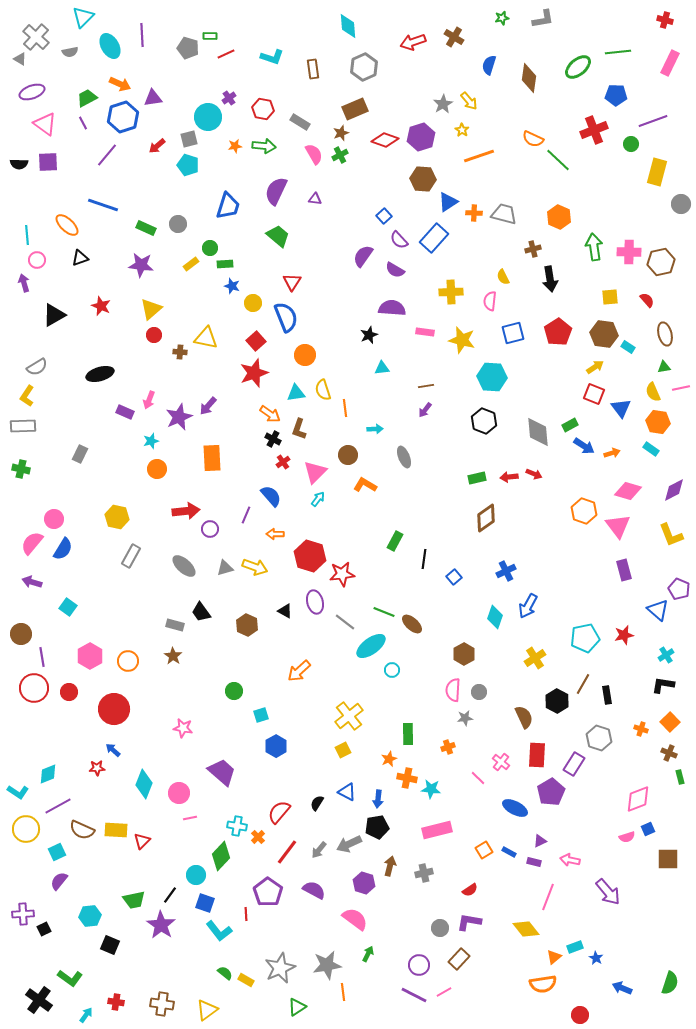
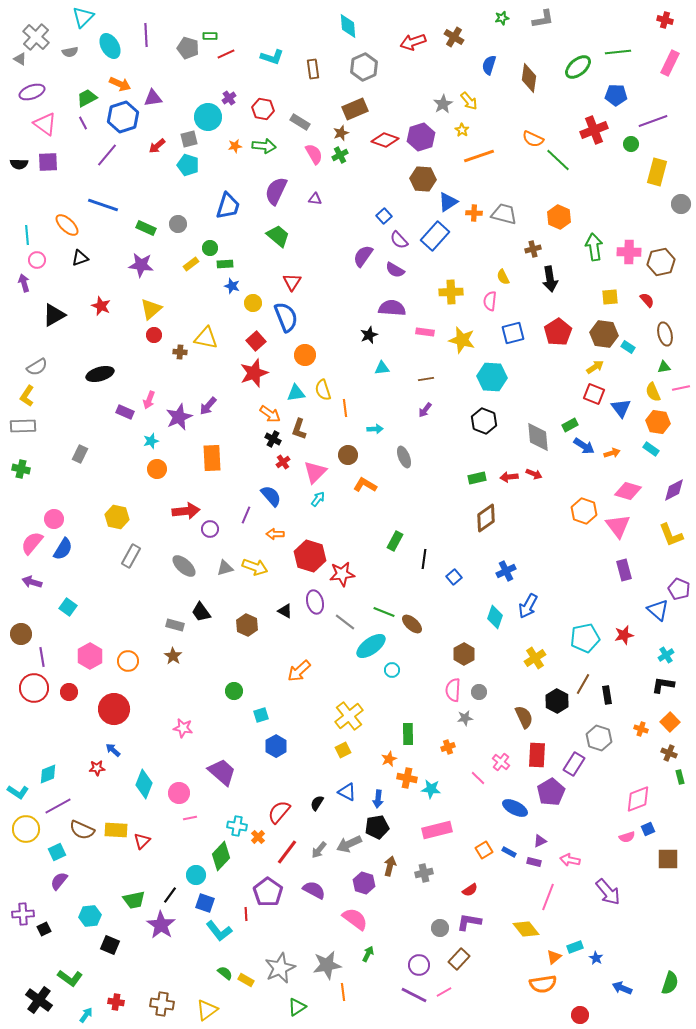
purple line at (142, 35): moved 4 px right
blue rectangle at (434, 238): moved 1 px right, 2 px up
brown line at (426, 386): moved 7 px up
gray diamond at (538, 432): moved 5 px down
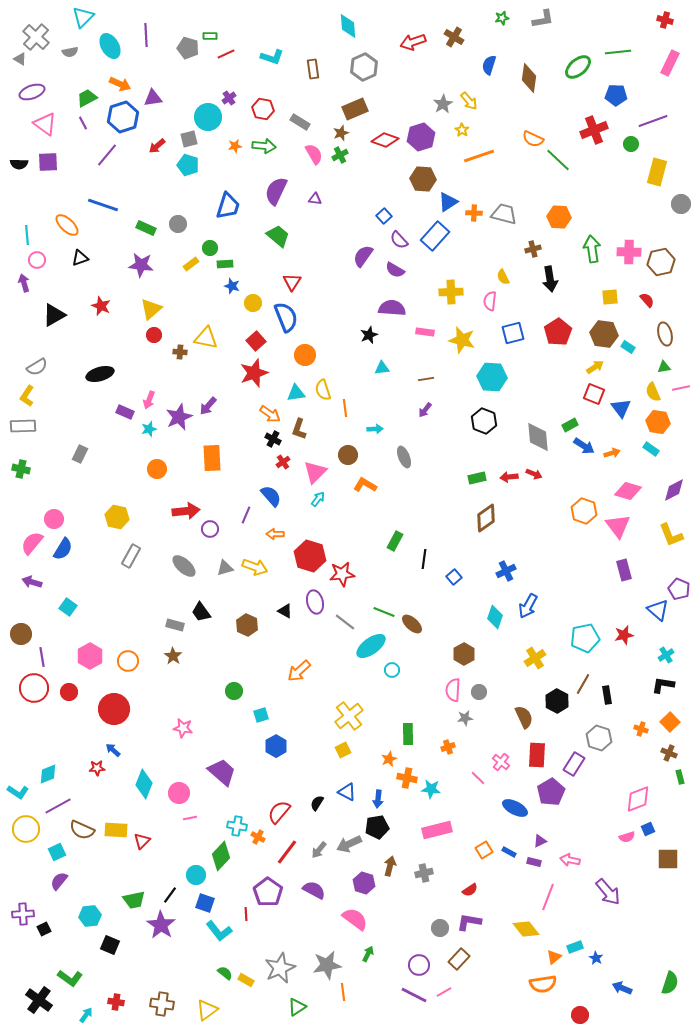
orange hexagon at (559, 217): rotated 20 degrees counterclockwise
green arrow at (594, 247): moved 2 px left, 2 px down
cyan star at (151, 441): moved 2 px left, 12 px up
orange cross at (258, 837): rotated 16 degrees counterclockwise
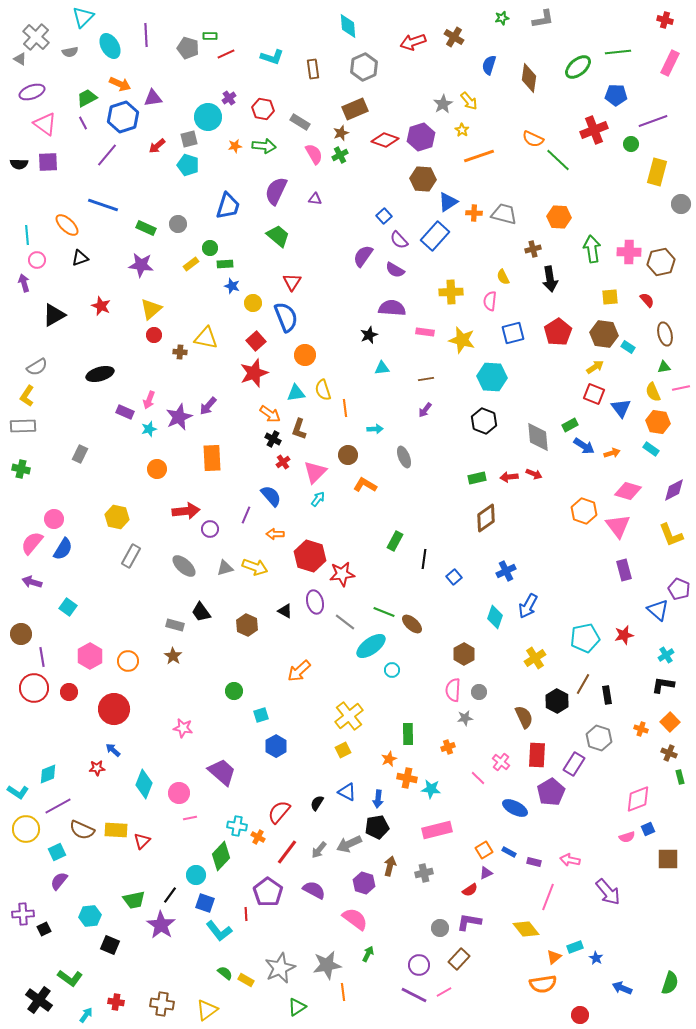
purple triangle at (540, 841): moved 54 px left, 32 px down
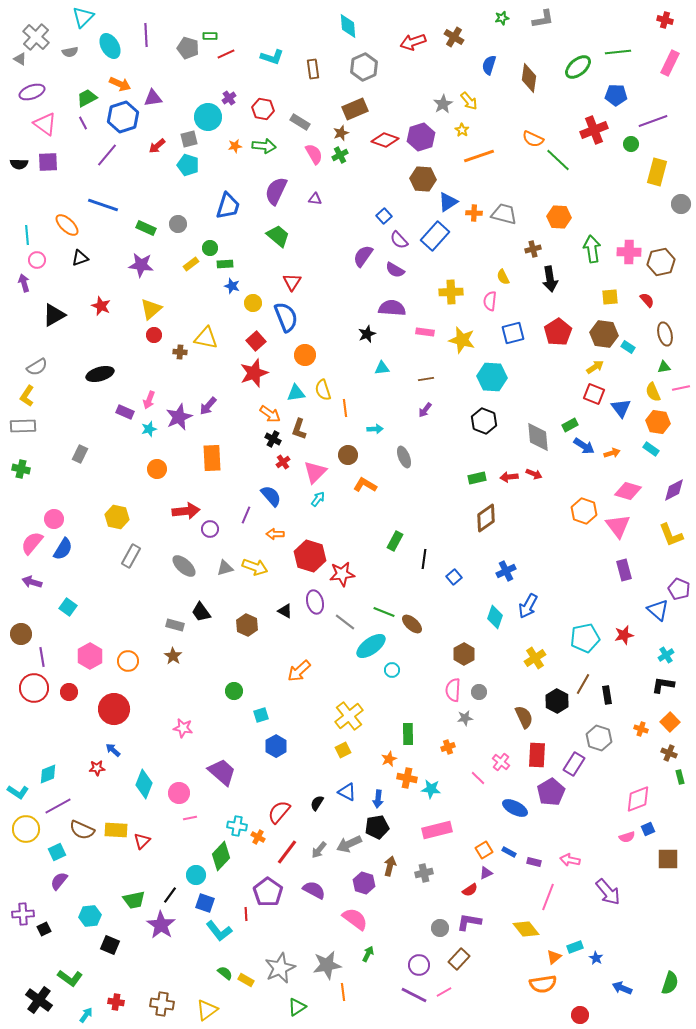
black star at (369, 335): moved 2 px left, 1 px up
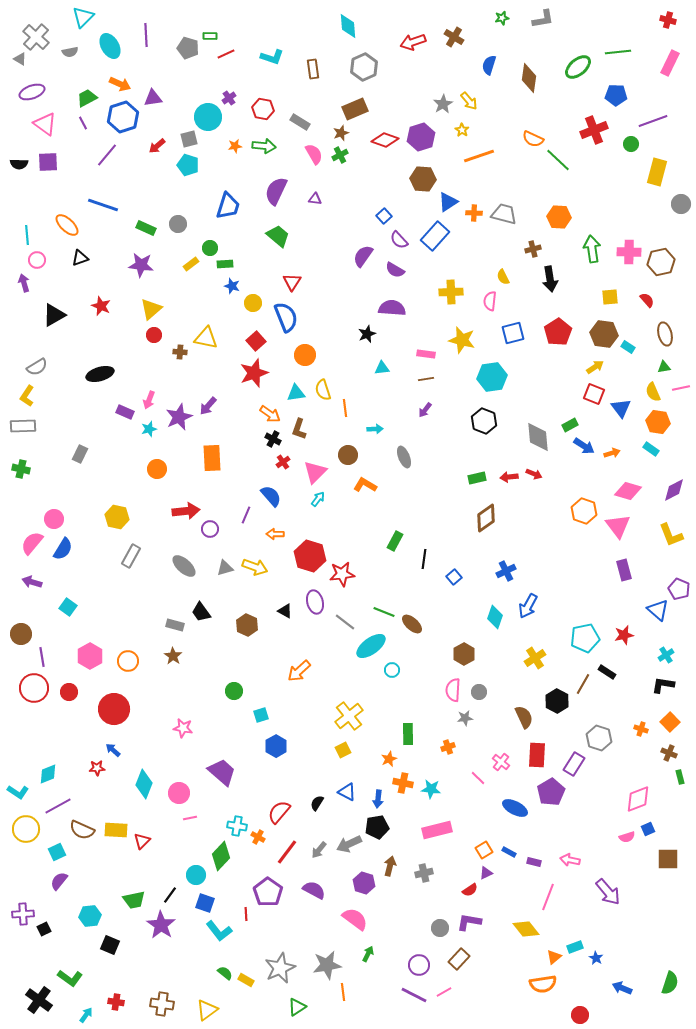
red cross at (665, 20): moved 3 px right
pink rectangle at (425, 332): moved 1 px right, 22 px down
cyan hexagon at (492, 377): rotated 12 degrees counterclockwise
black rectangle at (607, 695): moved 23 px up; rotated 48 degrees counterclockwise
orange cross at (407, 778): moved 4 px left, 5 px down
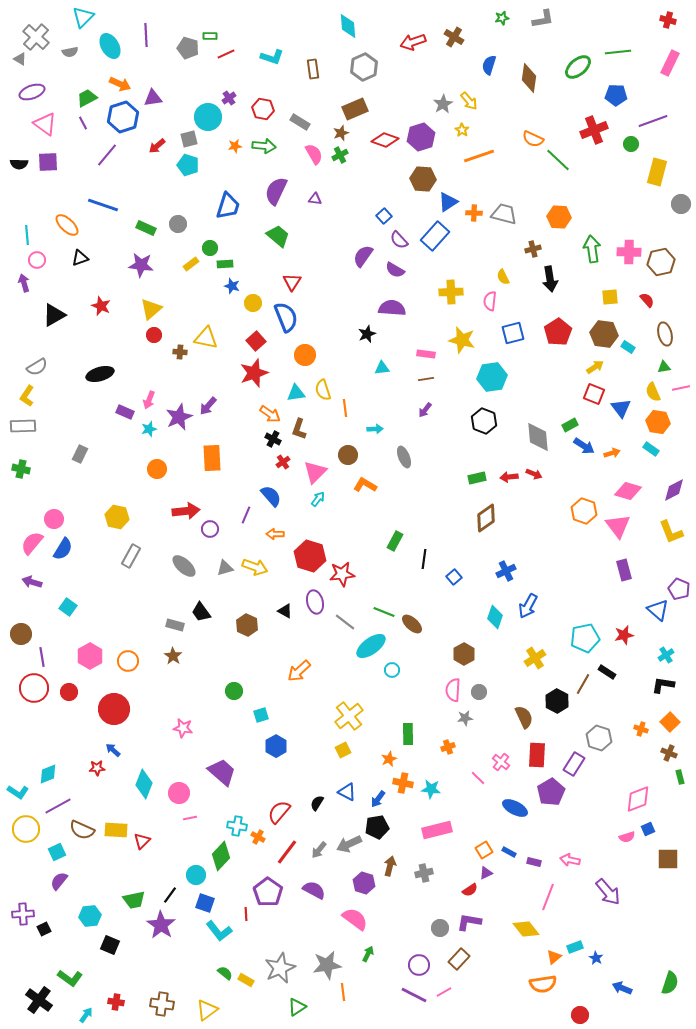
yellow L-shape at (671, 535): moved 3 px up
blue arrow at (378, 799): rotated 30 degrees clockwise
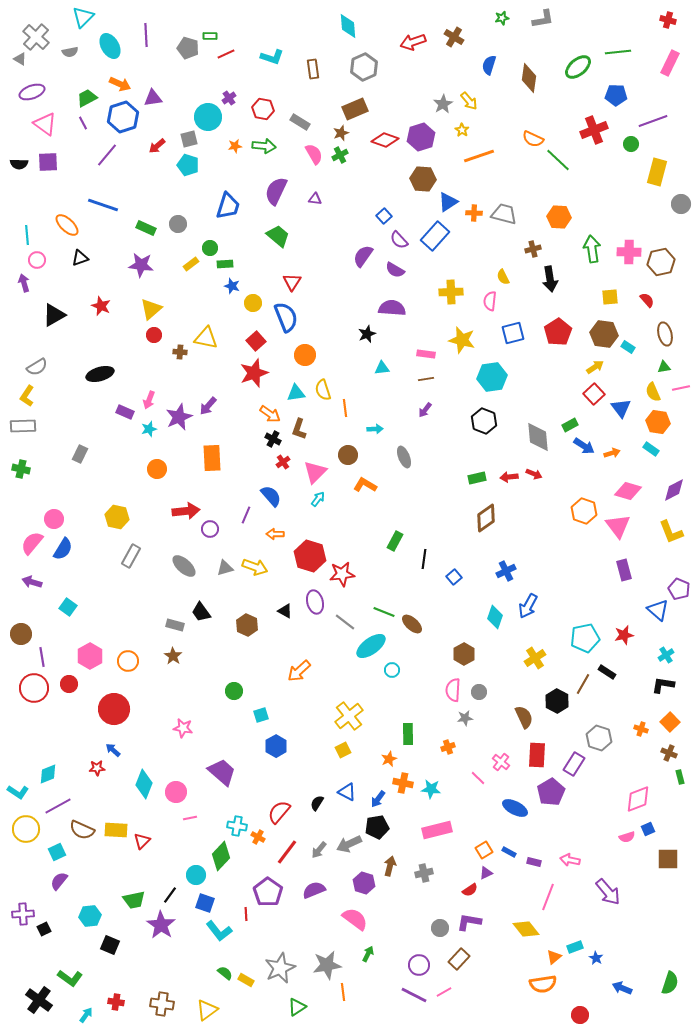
red square at (594, 394): rotated 25 degrees clockwise
red circle at (69, 692): moved 8 px up
pink circle at (179, 793): moved 3 px left, 1 px up
purple semicircle at (314, 890): rotated 50 degrees counterclockwise
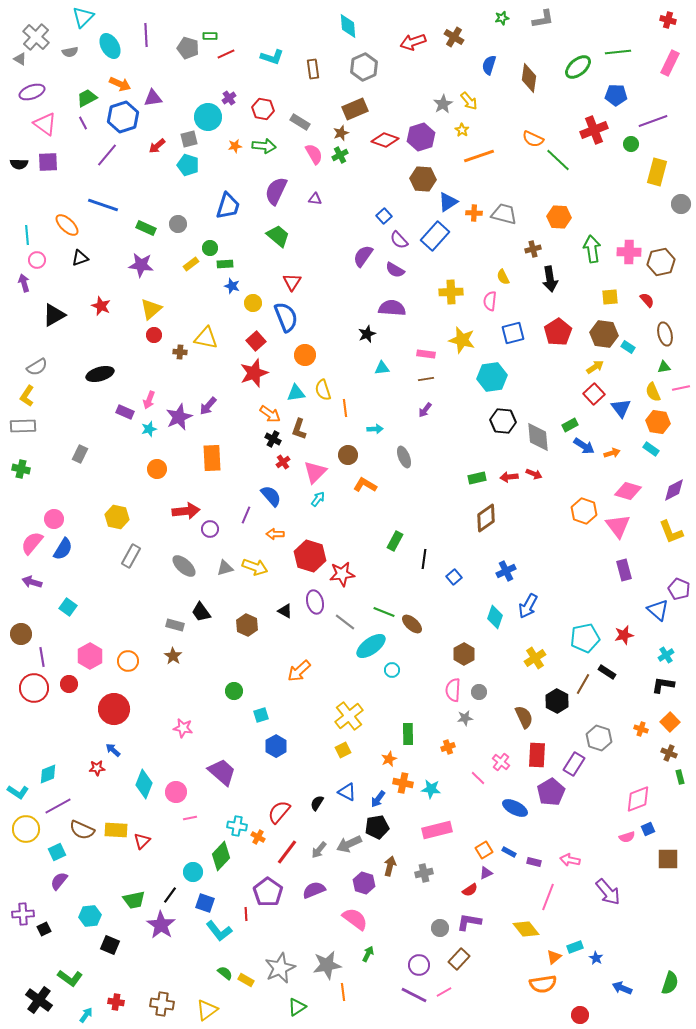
black hexagon at (484, 421): moved 19 px right; rotated 15 degrees counterclockwise
cyan circle at (196, 875): moved 3 px left, 3 px up
